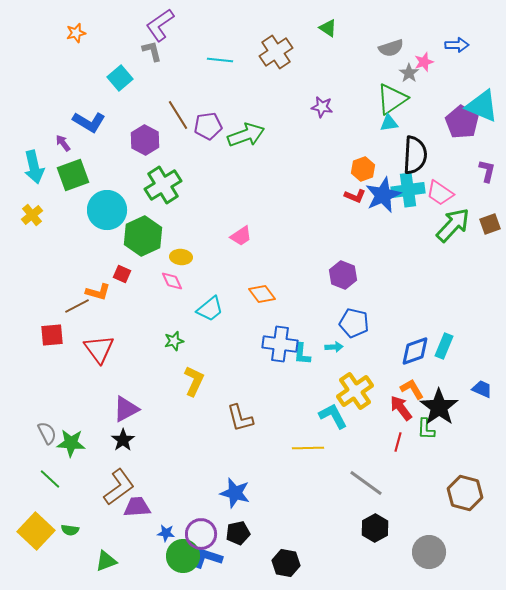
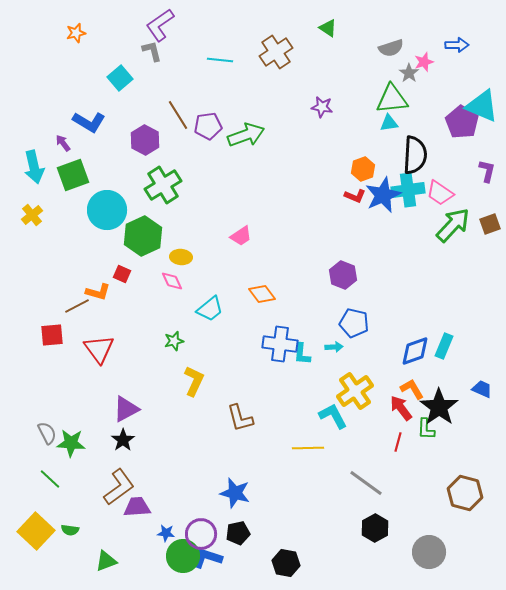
green triangle at (392, 99): rotated 28 degrees clockwise
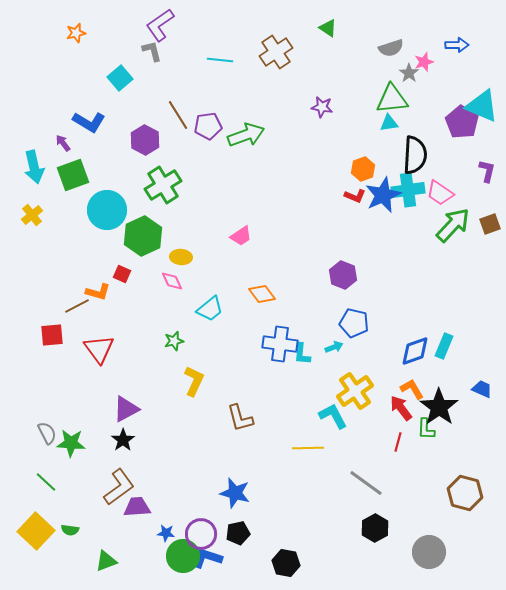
cyan arrow at (334, 347): rotated 18 degrees counterclockwise
green line at (50, 479): moved 4 px left, 3 px down
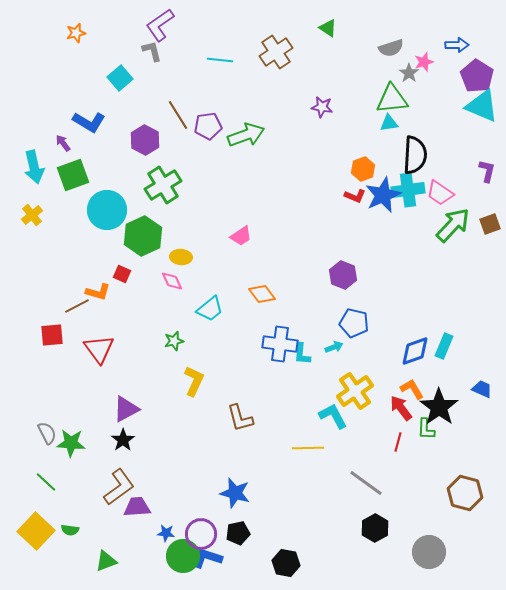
purple pentagon at (462, 122): moved 15 px right, 46 px up
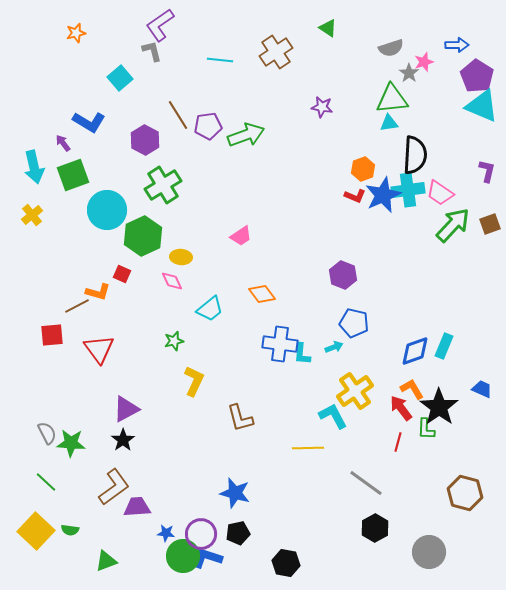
brown L-shape at (119, 487): moved 5 px left
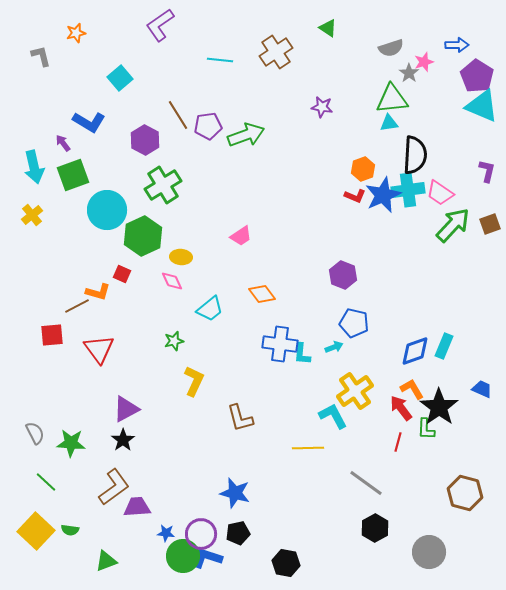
gray L-shape at (152, 51): moved 111 px left, 5 px down
gray semicircle at (47, 433): moved 12 px left
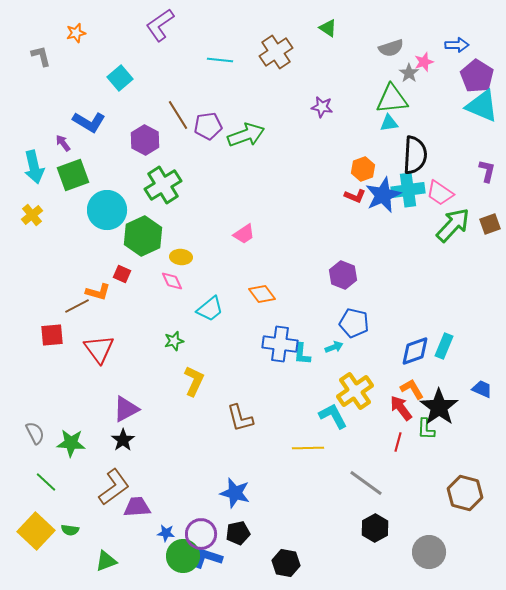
pink trapezoid at (241, 236): moved 3 px right, 2 px up
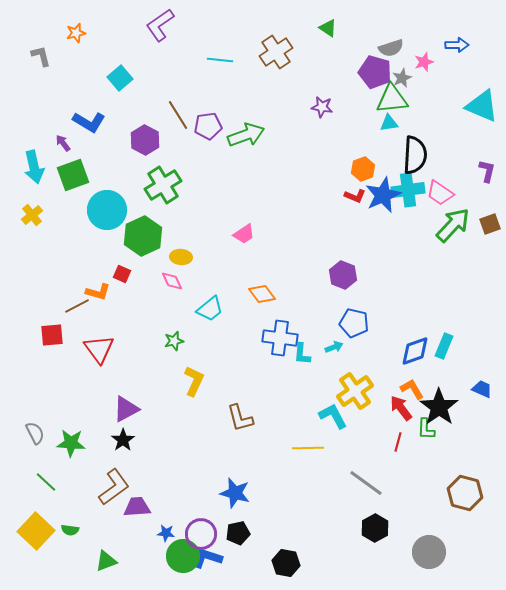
gray star at (409, 73): moved 7 px left, 5 px down; rotated 12 degrees clockwise
purple pentagon at (477, 76): moved 102 px left, 4 px up; rotated 16 degrees counterclockwise
blue cross at (280, 344): moved 6 px up
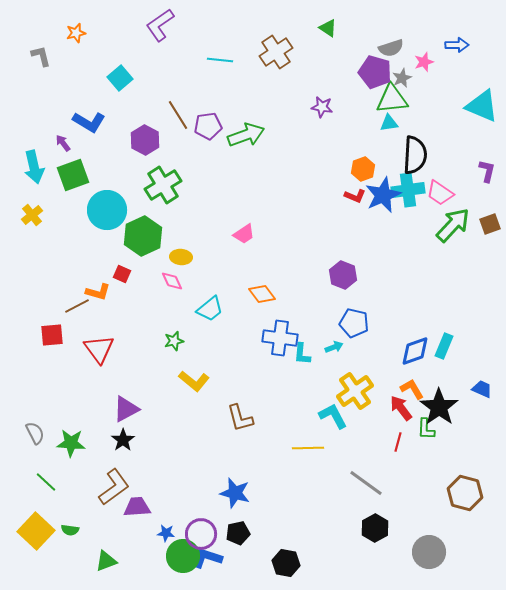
yellow L-shape at (194, 381): rotated 104 degrees clockwise
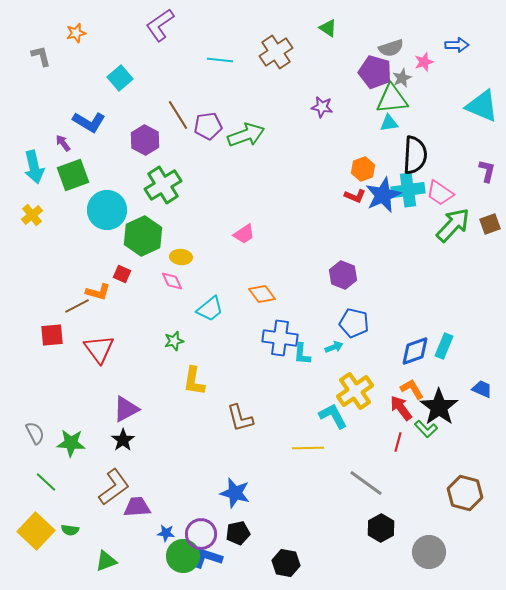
yellow L-shape at (194, 381): rotated 60 degrees clockwise
green L-shape at (426, 429): rotated 45 degrees counterclockwise
black hexagon at (375, 528): moved 6 px right
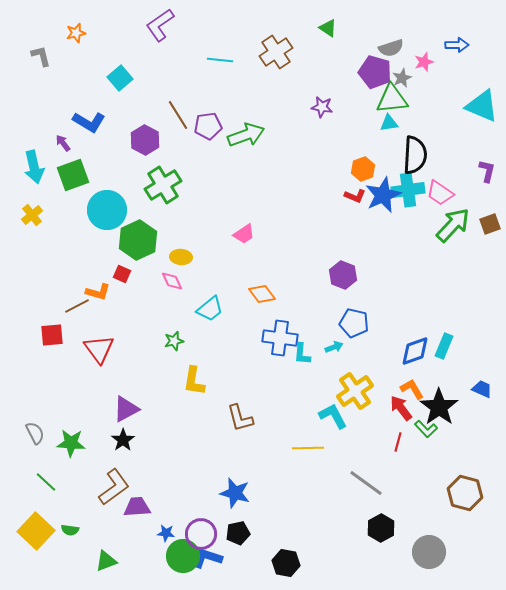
green hexagon at (143, 236): moved 5 px left, 4 px down
